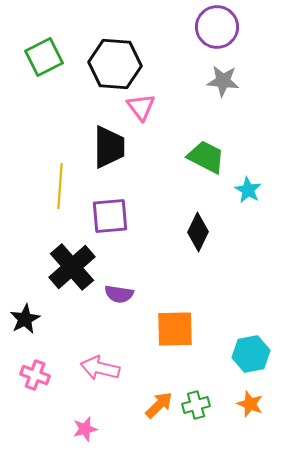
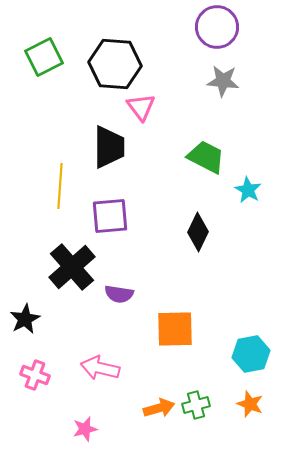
orange arrow: moved 3 px down; rotated 28 degrees clockwise
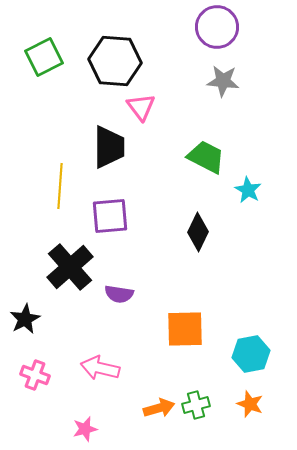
black hexagon: moved 3 px up
black cross: moved 2 px left
orange square: moved 10 px right
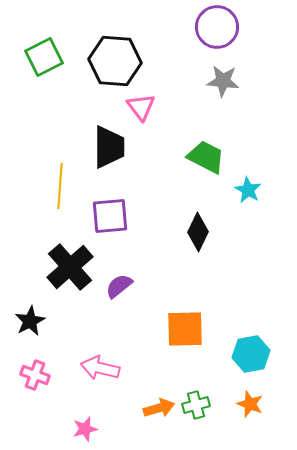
purple semicircle: moved 8 px up; rotated 132 degrees clockwise
black star: moved 5 px right, 2 px down
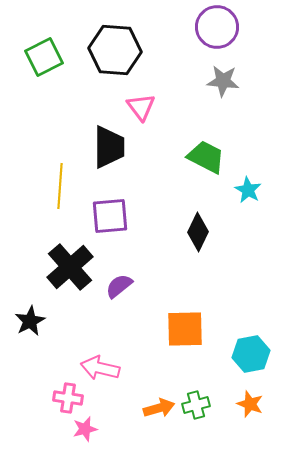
black hexagon: moved 11 px up
pink cross: moved 33 px right, 23 px down; rotated 12 degrees counterclockwise
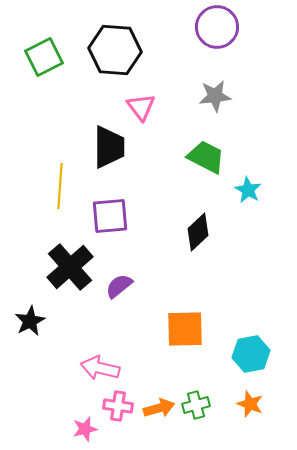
gray star: moved 8 px left, 15 px down; rotated 12 degrees counterclockwise
black diamond: rotated 21 degrees clockwise
pink cross: moved 50 px right, 8 px down
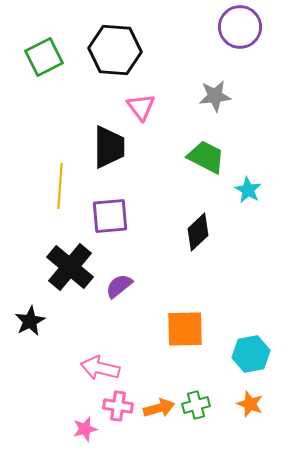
purple circle: moved 23 px right
black cross: rotated 9 degrees counterclockwise
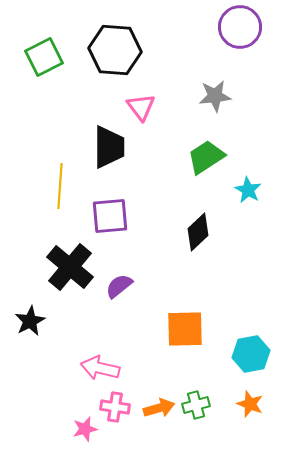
green trapezoid: rotated 60 degrees counterclockwise
pink cross: moved 3 px left, 1 px down
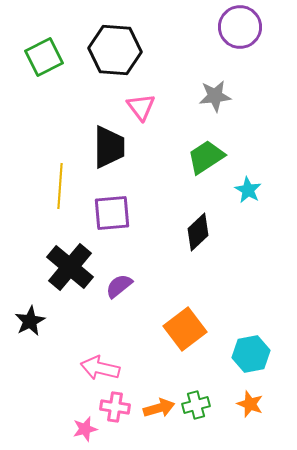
purple square: moved 2 px right, 3 px up
orange square: rotated 36 degrees counterclockwise
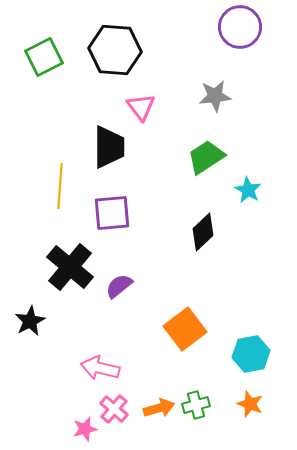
black diamond: moved 5 px right
pink cross: moved 1 px left, 2 px down; rotated 32 degrees clockwise
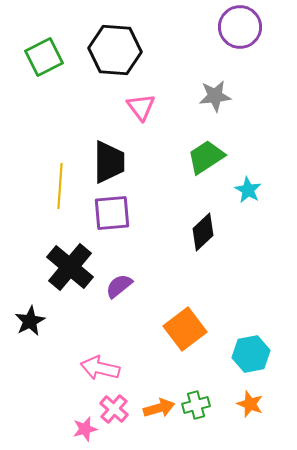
black trapezoid: moved 15 px down
